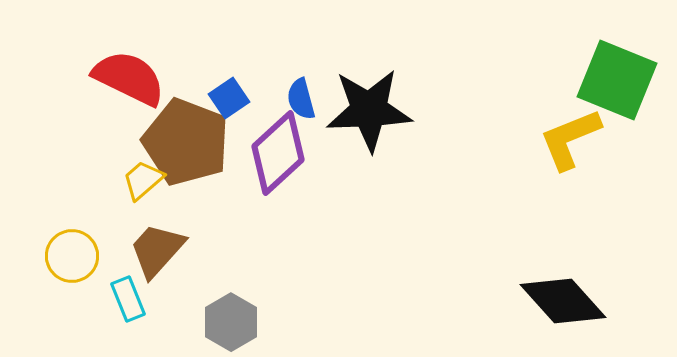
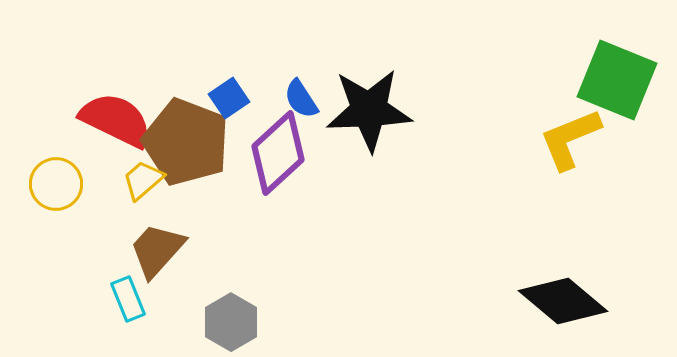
red semicircle: moved 13 px left, 42 px down
blue semicircle: rotated 18 degrees counterclockwise
yellow circle: moved 16 px left, 72 px up
black diamond: rotated 8 degrees counterclockwise
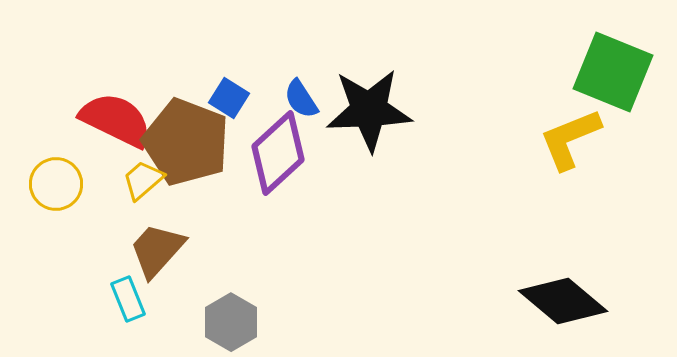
green square: moved 4 px left, 8 px up
blue square: rotated 24 degrees counterclockwise
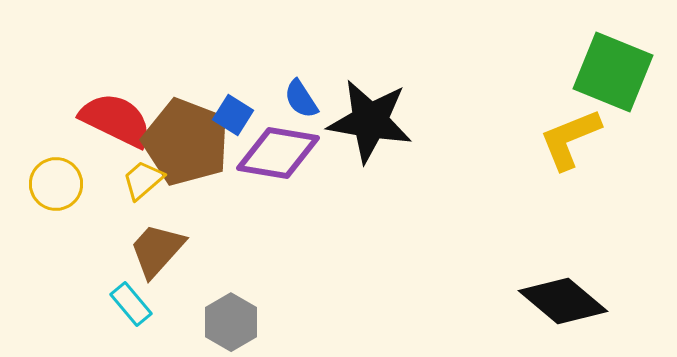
blue square: moved 4 px right, 17 px down
black star: moved 1 px right, 11 px down; rotated 12 degrees clockwise
purple diamond: rotated 52 degrees clockwise
cyan rectangle: moved 3 px right, 5 px down; rotated 18 degrees counterclockwise
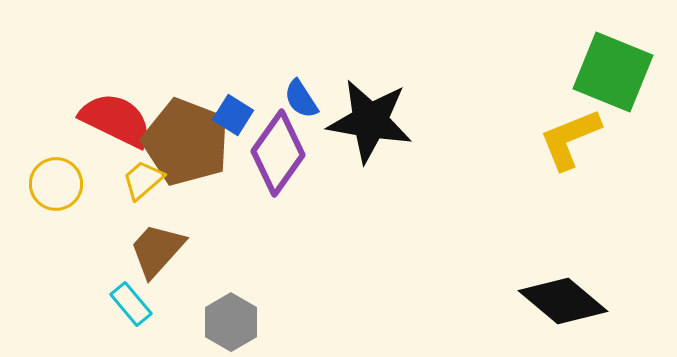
purple diamond: rotated 64 degrees counterclockwise
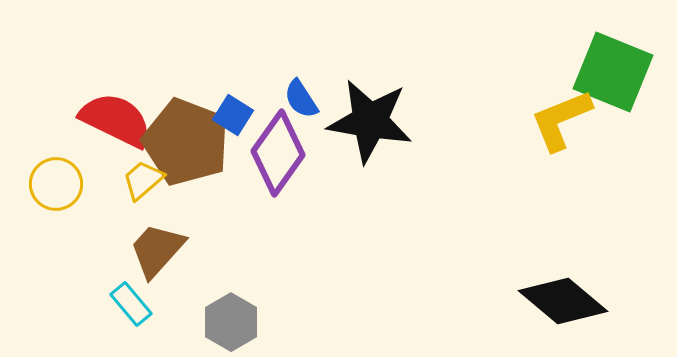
yellow L-shape: moved 9 px left, 19 px up
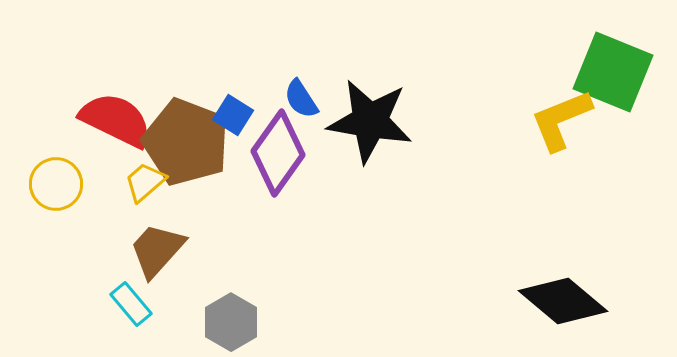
yellow trapezoid: moved 2 px right, 2 px down
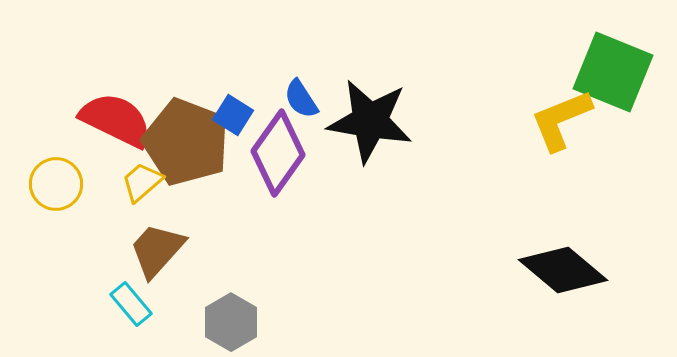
yellow trapezoid: moved 3 px left
black diamond: moved 31 px up
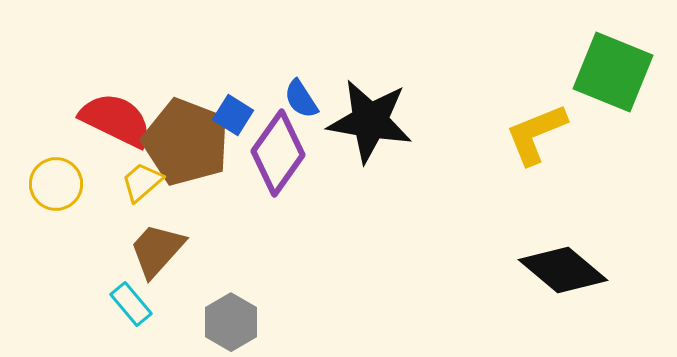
yellow L-shape: moved 25 px left, 14 px down
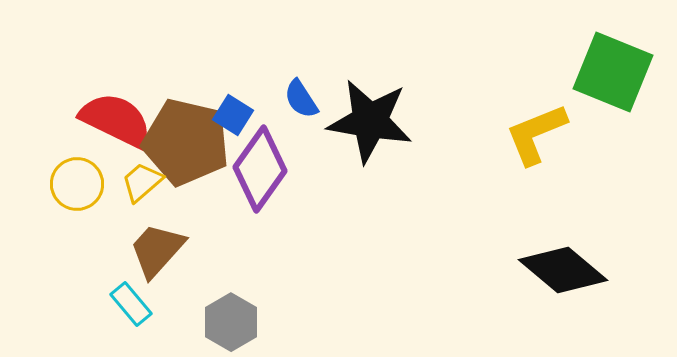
brown pentagon: rotated 8 degrees counterclockwise
purple diamond: moved 18 px left, 16 px down
yellow circle: moved 21 px right
